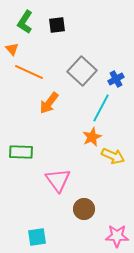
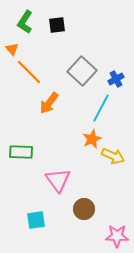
orange line: rotated 20 degrees clockwise
orange star: moved 2 px down
cyan square: moved 1 px left, 17 px up
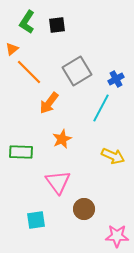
green L-shape: moved 2 px right
orange triangle: rotated 32 degrees clockwise
gray square: moved 5 px left; rotated 16 degrees clockwise
orange star: moved 30 px left
pink triangle: moved 2 px down
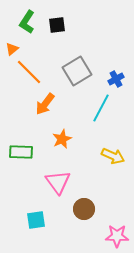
orange arrow: moved 4 px left, 1 px down
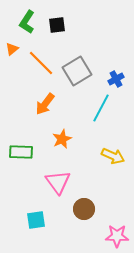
orange line: moved 12 px right, 9 px up
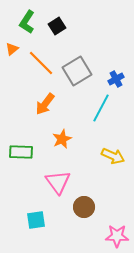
black square: moved 1 px down; rotated 24 degrees counterclockwise
brown circle: moved 2 px up
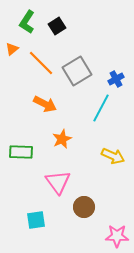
orange arrow: rotated 100 degrees counterclockwise
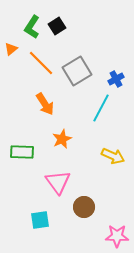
green L-shape: moved 5 px right, 5 px down
orange triangle: moved 1 px left
orange arrow: rotated 30 degrees clockwise
green rectangle: moved 1 px right
cyan square: moved 4 px right
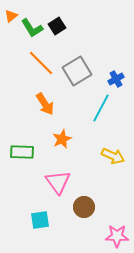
green L-shape: moved 1 px down; rotated 65 degrees counterclockwise
orange triangle: moved 33 px up
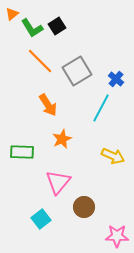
orange triangle: moved 1 px right, 2 px up
orange line: moved 1 px left, 2 px up
blue cross: rotated 21 degrees counterclockwise
orange arrow: moved 3 px right, 1 px down
pink triangle: rotated 16 degrees clockwise
cyan square: moved 1 px right, 1 px up; rotated 30 degrees counterclockwise
